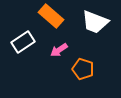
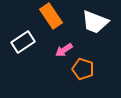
orange rectangle: rotated 15 degrees clockwise
pink arrow: moved 5 px right
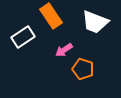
white rectangle: moved 5 px up
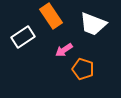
white trapezoid: moved 2 px left, 2 px down
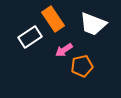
orange rectangle: moved 2 px right, 3 px down
white rectangle: moved 7 px right
orange pentagon: moved 1 px left, 3 px up; rotated 30 degrees counterclockwise
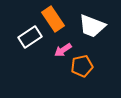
white trapezoid: moved 1 px left, 2 px down
pink arrow: moved 1 px left
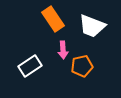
white rectangle: moved 29 px down
pink arrow: rotated 60 degrees counterclockwise
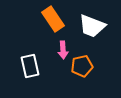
white rectangle: rotated 70 degrees counterclockwise
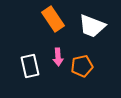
pink arrow: moved 5 px left, 7 px down
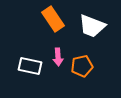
white rectangle: rotated 65 degrees counterclockwise
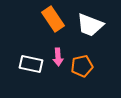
white trapezoid: moved 2 px left, 1 px up
white rectangle: moved 1 px right, 2 px up
